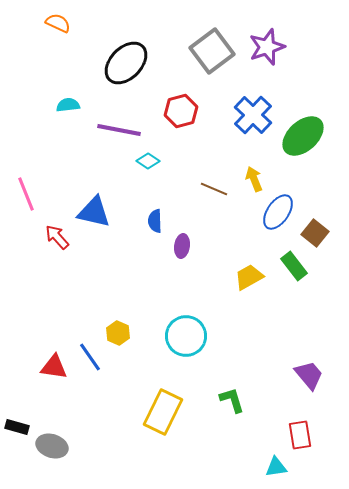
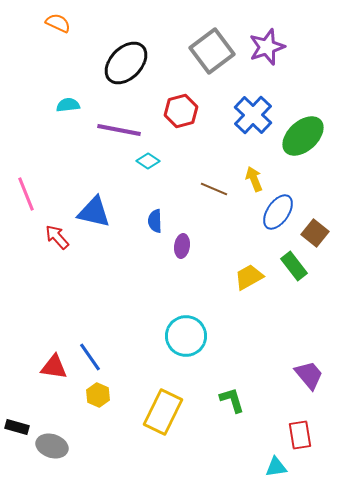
yellow hexagon: moved 20 px left, 62 px down
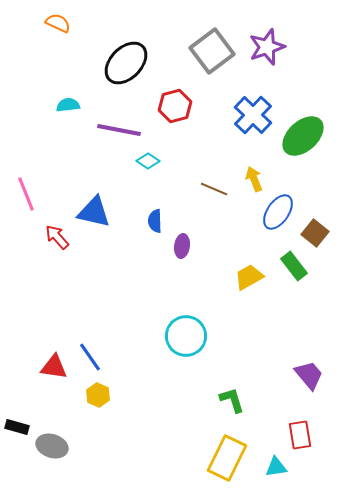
red hexagon: moved 6 px left, 5 px up
yellow rectangle: moved 64 px right, 46 px down
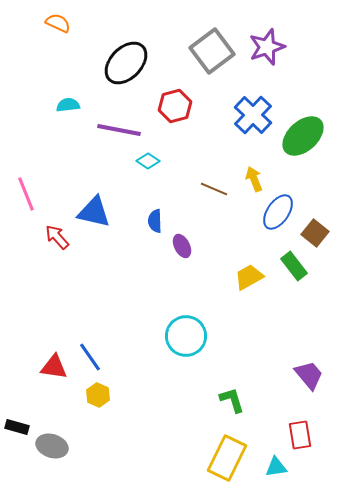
purple ellipse: rotated 35 degrees counterclockwise
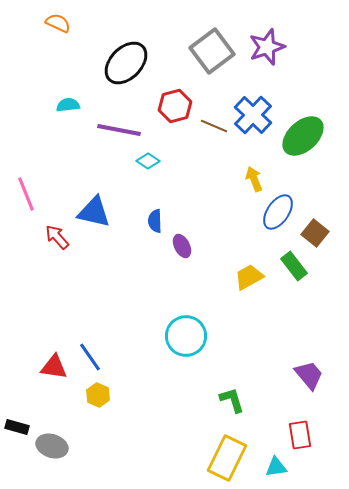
brown line: moved 63 px up
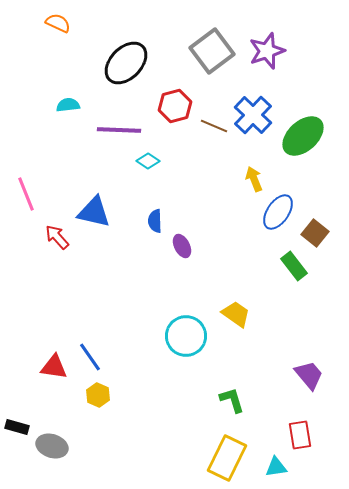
purple star: moved 4 px down
purple line: rotated 9 degrees counterclockwise
yellow trapezoid: moved 13 px left, 37 px down; rotated 64 degrees clockwise
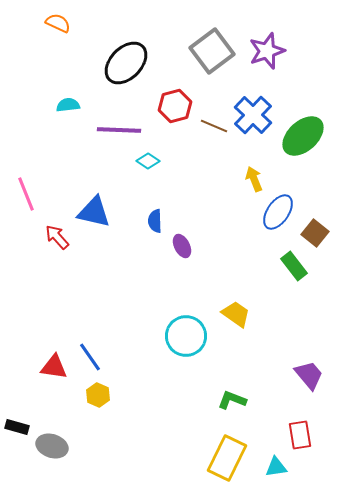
green L-shape: rotated 52 degrees counterclockwise
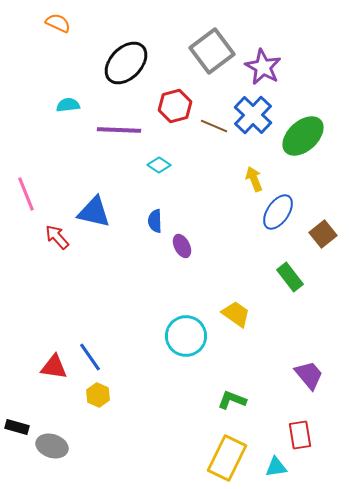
purple star: moved 4 px left, 16 px down; rotated 24 degrees counterclockwise
cyan diamond: moved 11 px right, 4 px down
brown square: moved 8 px right, 1 px down; rotated 12 degrees clockwise
green rectangle: moved 4 px left, 11 px down
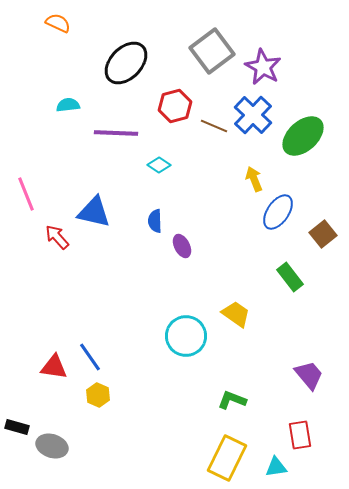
purple line: moved 3 px left, 3 px down
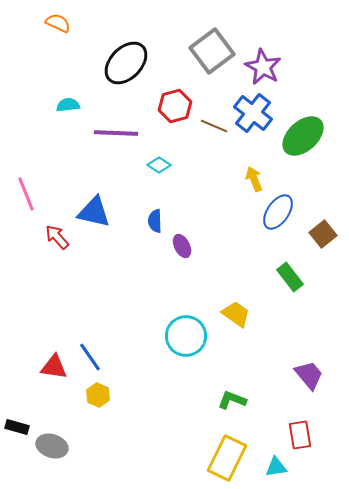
blue cross: moved 2 px up; rotated 6 degrees counterclockwise
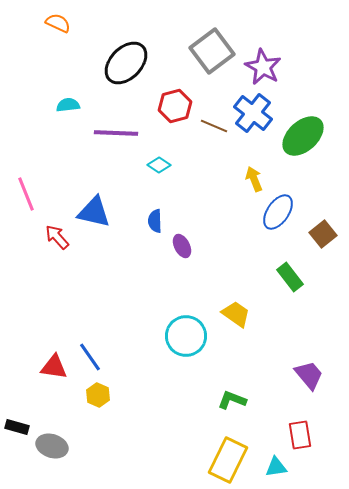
yellow rectangle: moved 1 px right, 2 px down
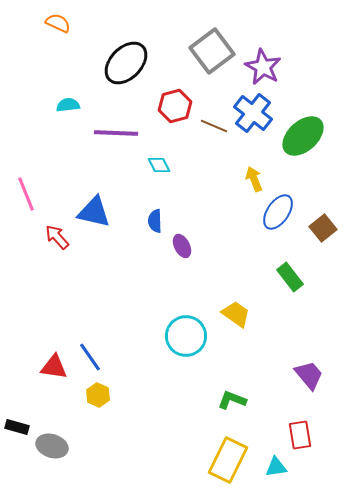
cyan diamond: rotated 30 degrees clockwise
brown square: moved 6 px up
